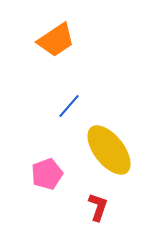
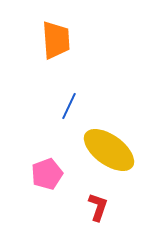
orange trapezoid: rotated 60 degrees counterclockwise
blue line: rotated 16 degrees counterclockwise
yellow ellipse: rotated 16 degrees counterclockwise
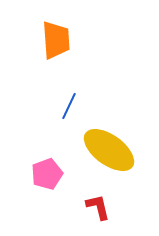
red L-shape: rotated 32 degrees counterclockwise
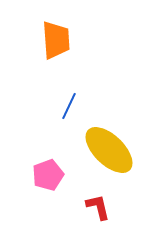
yellow ellipse: rotated 8 degrees clockwise
pink pentagon: moved 1 px right, 1 px down
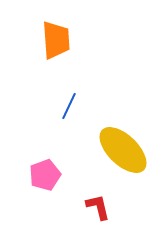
yellow ellipse: moved 14 px right
pink pentagon: moved 3 px left
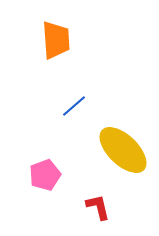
blue line: moved 5 px right; rotated 24 degrees clockwise
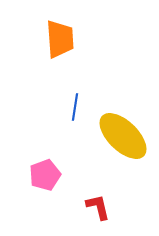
orange trapezoid: moved 4 px right, 1 px up
blue line: moved 1 px right, 1 px down; rotated 40 degrees counterclockwise
yellow ellipse: moved 14 px up
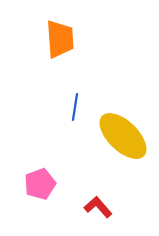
pink pentagon: moved 5 px left, 9 px down
red L-shape: rotated 28 degrees counterclockwise
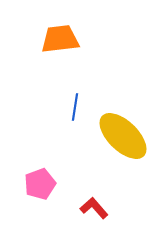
orange trapezoid: rotated 93 degrees counterclockwise
red L-shape: moved 4 px left, 1 px down
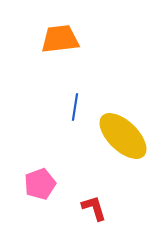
red L-shape: rotated 24 degrees clockwise
